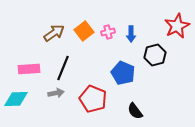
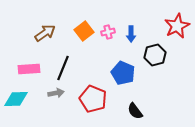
brown arrow: moved 9 px left
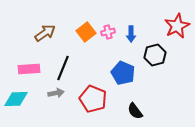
orange square: moved 2 px right, 1 px down
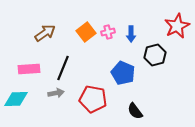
red pentagon: rotated 12 degrees counterclockwise
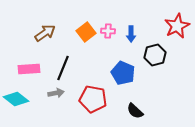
pink cross: moved 1 px up; rotated 16 degrees clockwise
cyan diamond: rotated 40 degrees clockwise
black semicircle: rotated 12 degrees counterclockwise
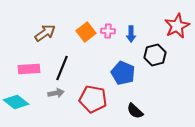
black line: moved 1 px left
cyan diamond: moved 3 px down
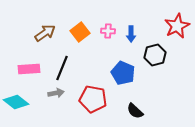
orange square: moved 6 px left
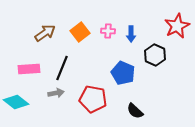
black hexagon: rotated 20 degrees counterclockwise
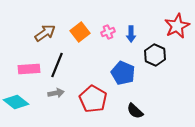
pink cross: moved 1 px down; rotated 24 degrees counterclockwise
black line: moved 5 px left, 3 px up
red pentagon: rotated 20 degrees clockwise
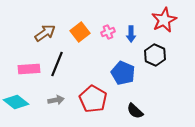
red star: moved 13 px left, 6 px up
black line: moved 1 px up
gray arrow: moved 7 px down
